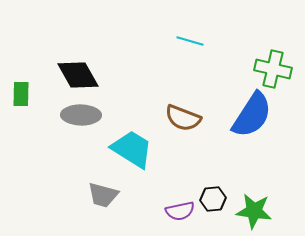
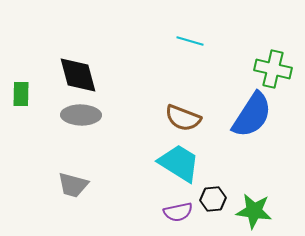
black diamond: rotated 15 degrees clockwise
cyan trapezoid: moved 47 px right, 14 px down
gray trapezoid: moved 30 px left, 10 px up
purple semicircle: moved 2 px left, 1 px down
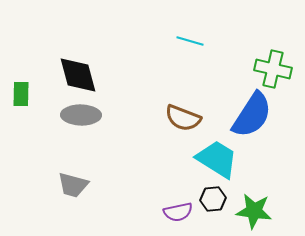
cyan trapezoid: moved 38 px right, 4 px up
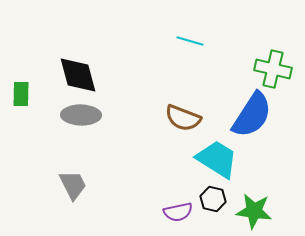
gray trapezoid: rotated 132 degrees counterclockwise
black hexagon: rotated 20 degrees clockwise
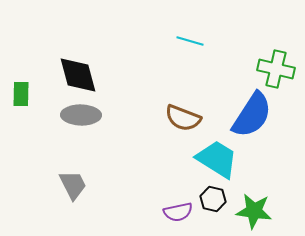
green cross: moved 3 px right
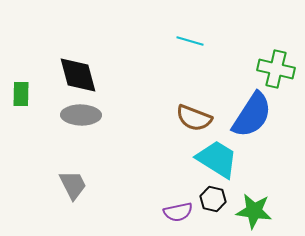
brown semicircle: moved 11 px right
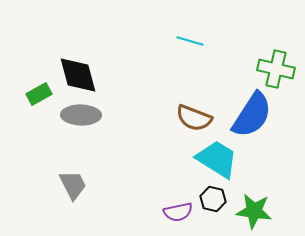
green rectangle: moved 18 px right; rotated 60 degrees clockwise
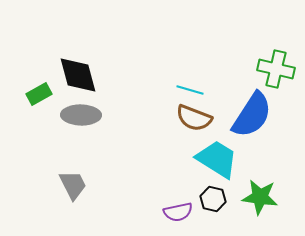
cyan line: moved 49 px down
green star: moved 6 px right, 14 px up
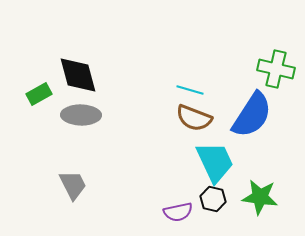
cyan trapezoid: moved 2 px left, 3 px down; rotated 33 degrees clockwise
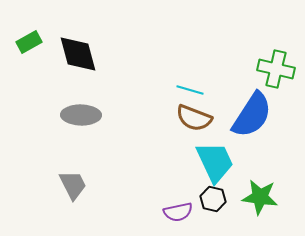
black diamond: moved 21 px up
green rectangle: moved 10 px left, 52 px up
